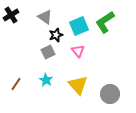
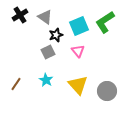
black cross: moved 9 px right
gray circle: moved 3 px left, 3 px up
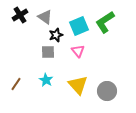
gray square: rotated 24 degrees clockwise
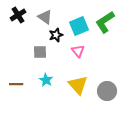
black cross: moved 2 px left
gray square: moved 8 px left
brown line: rotated 56 degrees clockwise
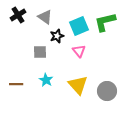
green L-shape: rotated 20 degrees clockwise
black star: moved 1 px right, 1 px down
pink triangle: moved 1 px right
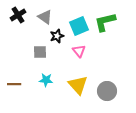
cyan star: rotated 24 degrees counterclockwise
brown line: moved 2 px left
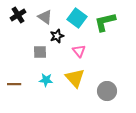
cyan square: moved 2 px left, 8 px up; rotated 30 degrees counterclockwise
yellow triangle: moved 3 px left, 7 px up
